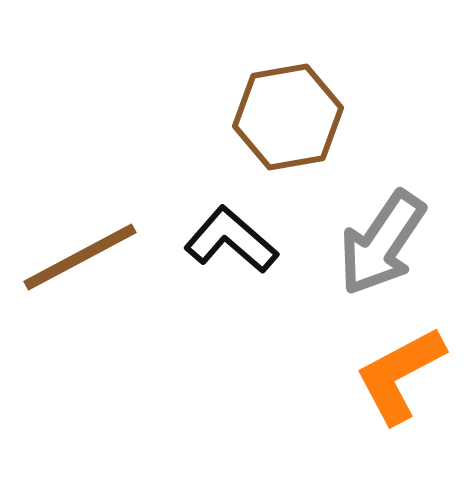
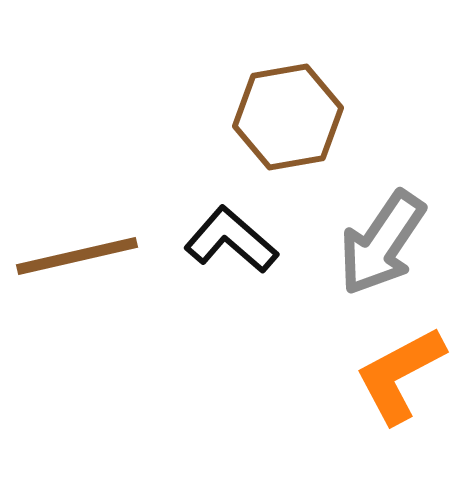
brown line: moved 3 px left, 1 px up; rotated 15 degrees clockwise
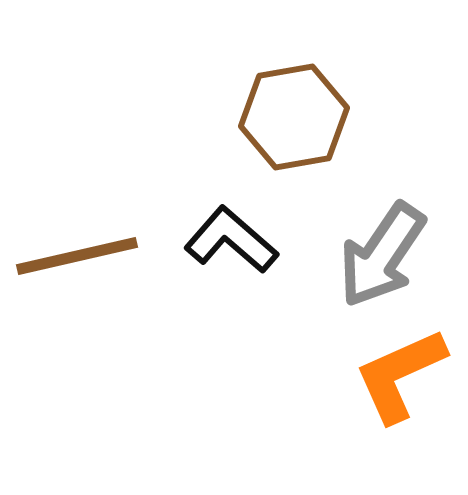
brown hexagon: moved 6 px right
gray arrow: moved 12 px down
orange L-shape: rotated 4 degrees clockwise
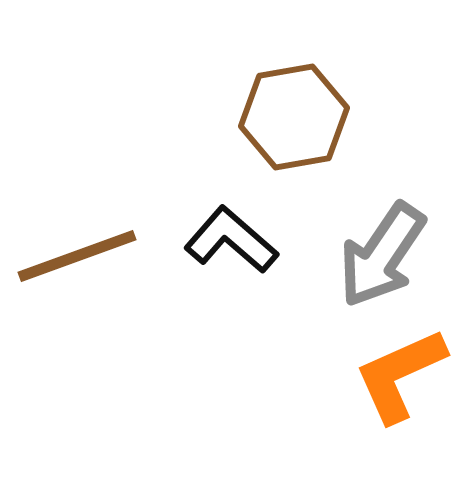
brown line: rotated 7 degrees counterclockwise
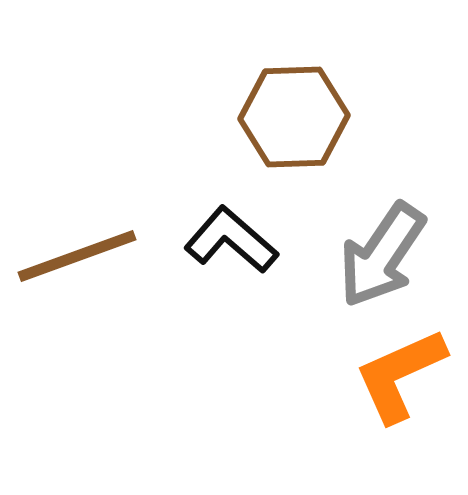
brown hexagon: rotated 8 degrees clockwise
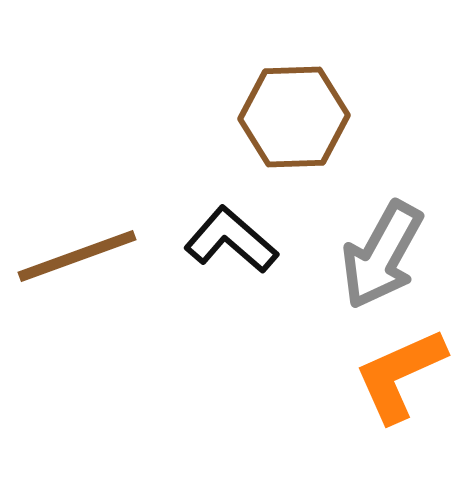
gray arrow: rotated 5 degrees counterclockwise
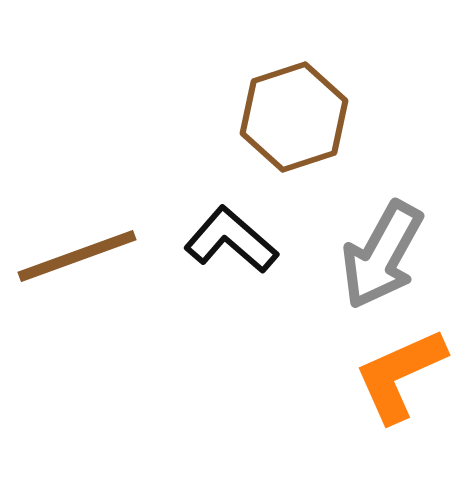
brown hexagon: rotated 16 degrees counterclockwise
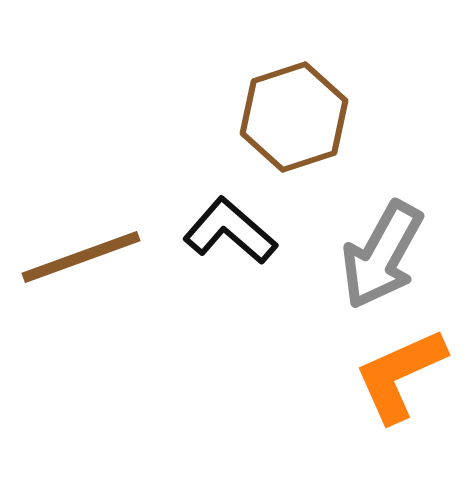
black L-shape: moved 1 px left, 9 px up
brown line: moved 4 px right, 1 px down
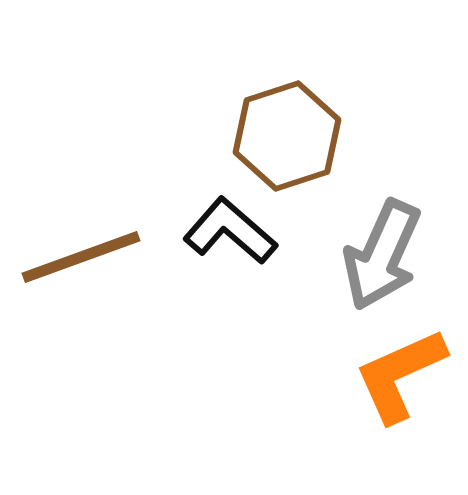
brown hexagon: moved 7 px left, 19 px down
gray arrow: rotated 5 degrees counterclockwise
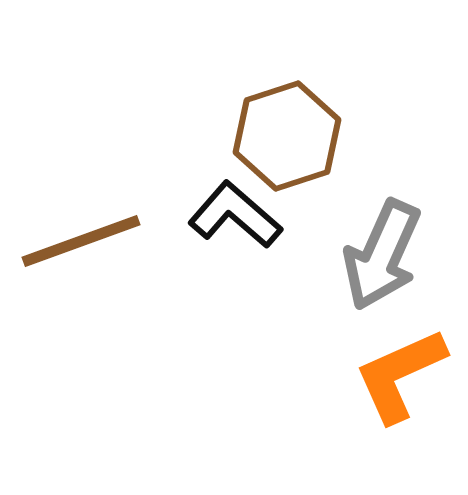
black L-shape: moved 5 px right, 16 px up
brown line: moved 16 px up
